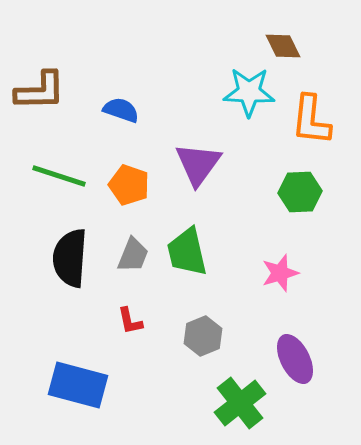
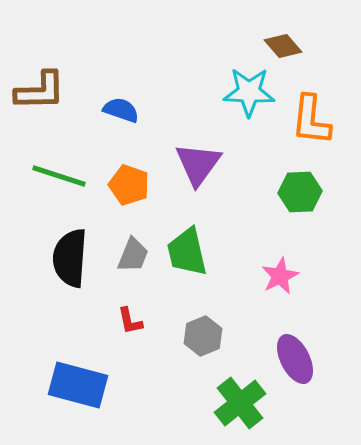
brown diamond: rotated 15 degrees counterclockwise
pink star: moved 3 px down; rotated 9 degrees counterclockwise
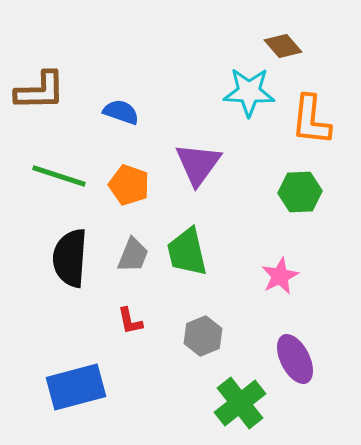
blue semicircle: moved 2 px down
blue rectangle: moved 2 px left, 2 px down; rotated 30 degrees counterclockwise
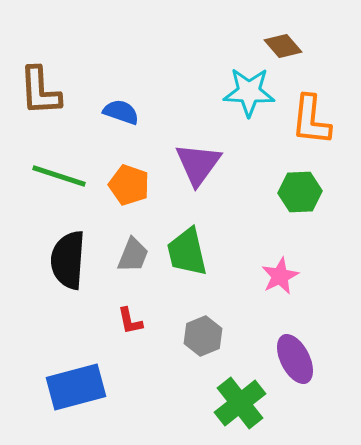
brown L-shape: rotated 88 degrees clockwise
black semicircle: moved 2 px left, 2 px down
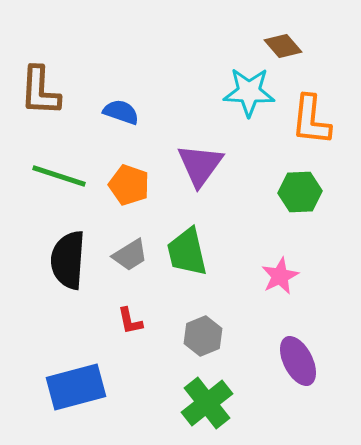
brown L-shape: rotated 6 degrees clockwise
purple triangle: moved 2 px right, 1 px down
gray trapezoid: moved 3 px left; rotated 36 degrees clockwise
purple ellipse: moved 3 px right, 2 px down
green cross: moved 33 px left
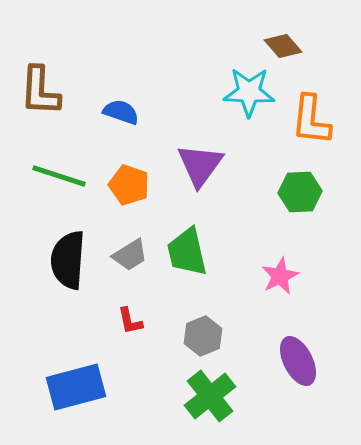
green cross: moved 3 px right, 7 px up
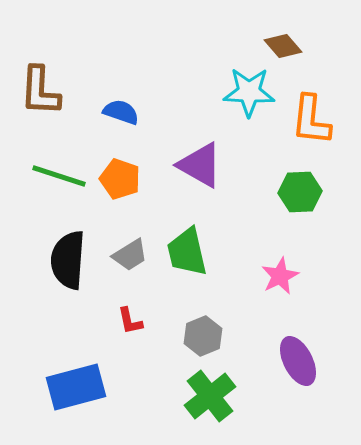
purple triangle: rotated 36 degrees counterclockwise
orange pentagon: moved 9 px left, 6 px up
